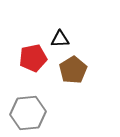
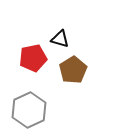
black triangle: rotated 18 degrees clockwise
gray hexagon: moved 1 px right, 3 px up; rotated 20 degrees counterclockwise
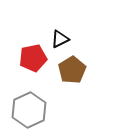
black triangle: rotated 42 degrees counterclockwise
brown pentagon: moved 1 px left
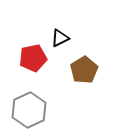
black triangle: moved 1 px up
brown pentagon: moved 12 px right
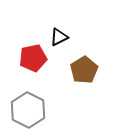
black triangle: moved 1 px left, 1 px up
gray hexagon: moved 1 px left; rotated 8 degrees counterclockwise
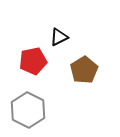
red pentagon: moved 3 px down
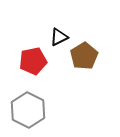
brown pentagon: moved 14 px up
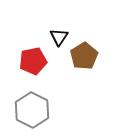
black triangle: rotated 30 degrees counterclockwise
gray hexagon: moved 4 px right
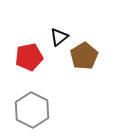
black triangle: rotated 18 degrees clockwise
red pentagon: moved 4 px left, 4 px up
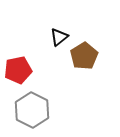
red pentagon: moved 11 px left, 13 px down
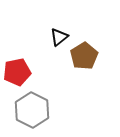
red pentagon: moved 1 px left, 2 px down
